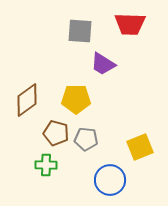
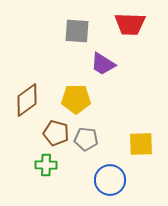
gray square: moved 3 px left
yellow square: moved 1 px right, 3 px up; rotated 20 degrees clockwise
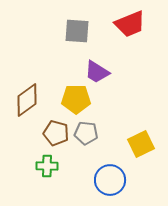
red trapezoid: rotated 24 degrees counterclockwise
purple trapezoid: moved 6 px left, 8 px down
gray pentagon: moved 6 px up
yellow square: rotated 24 degrees counterclockwise
green cross: moved 1 px right, 1 px down
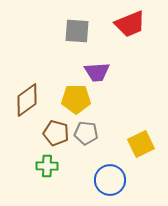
purple trapezoid: rotated 36 degrees counterclockwise
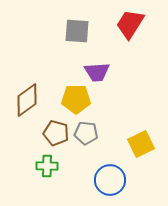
red trapezoid: rotated 144 degrees clockwise
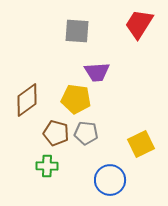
red trapezoid: moved 9 px right
yellow pentagon: rotated 8 degrees clockwise
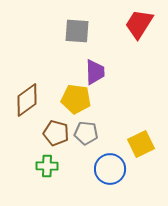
purple trapezoid: moved 2 px left; rotated 88 degrees counterclockwise
blue circle: moved 11 px up
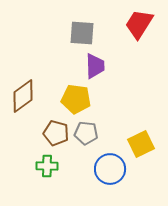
gray square: moved 5 px right, 2 px down
purple trapezoid: moved 6 px up
brown diamond: moved 4 px left, 4 px up
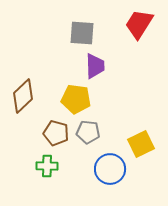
brown diamond: rotated 8 degrees counterclockwise
gray pentagon: moved 2 px right, 1 px up
